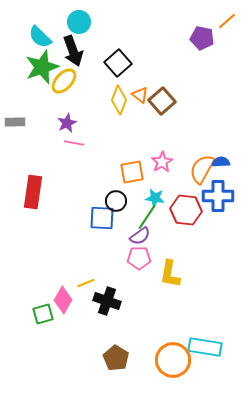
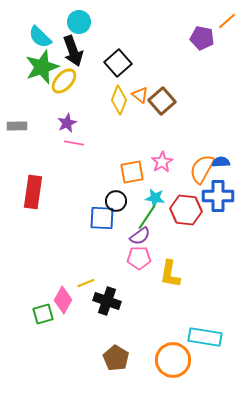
gray rectangle: moved 2 px right, 4 px down
cyan rectangle: moved 10 px up
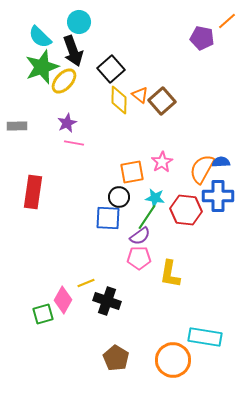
black square: moved 7 px left, 6 px down
yellow diamond: rotated 20 degrees counterclockwise
black circle: moved 3 px right, 4 px up
blue square: moved 6 px right
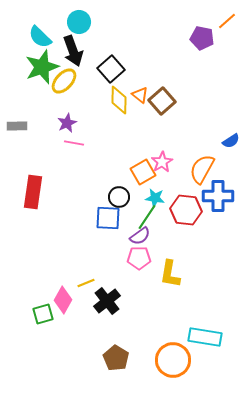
blue semicircle: moved 10 px right, 21 px up; rotated 150 degrees clockwise
orange square: moved 11 px right; rotated 20 degrees counterclockwise
black cross: rotated 32 degrees clockwise
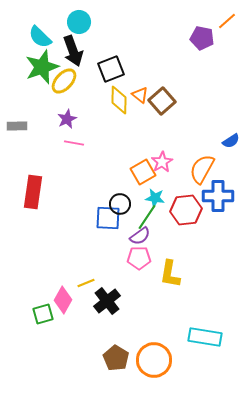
black square: rotated 20 degrees clockwise
purple star: moved 4 px up
black circle: moved 1 px right, 7 px down
red hexagon: rotated 12 degrees counterclockwise
orange circle: moved 19 px left
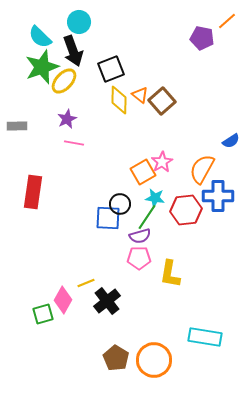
purple semicircle: rotated 20 degrees clockwise
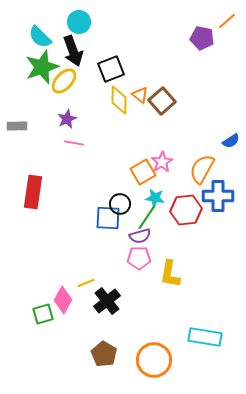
brown pentagon: moved 12 px left, 4 px up
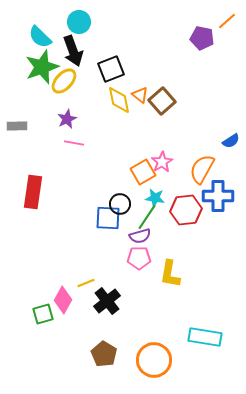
yellow diamond: rotated 12 degrees counterclockwise
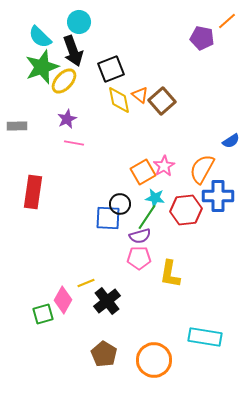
pink star: moved 2 px right, 4 px down
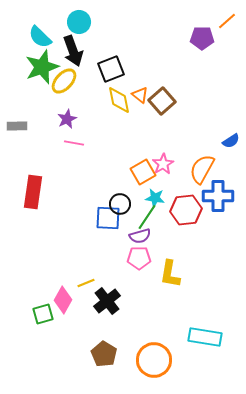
purple pentagon: rotated 10 degrees counterclockwise
pink star: moved 1 px left, 2 px up
